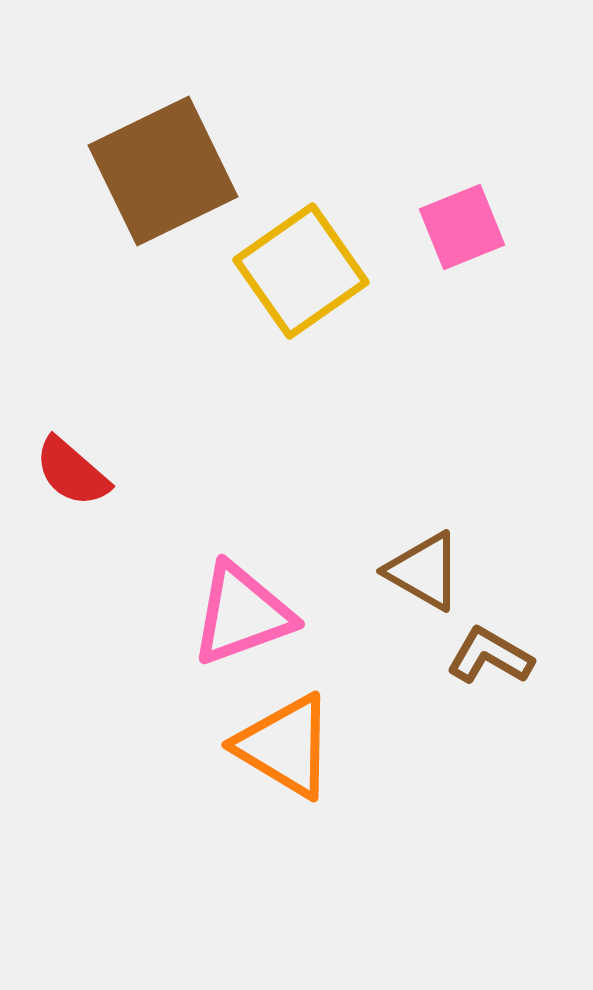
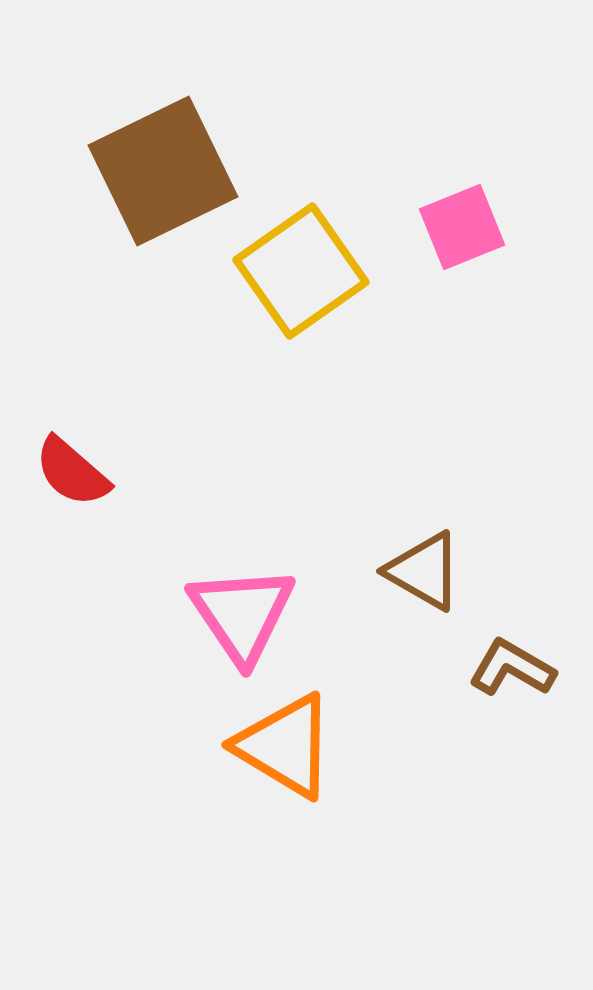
pink triangle: rotated 44 degrees counterclockwise
brown L-shape: moved 22 px right, 12 px down
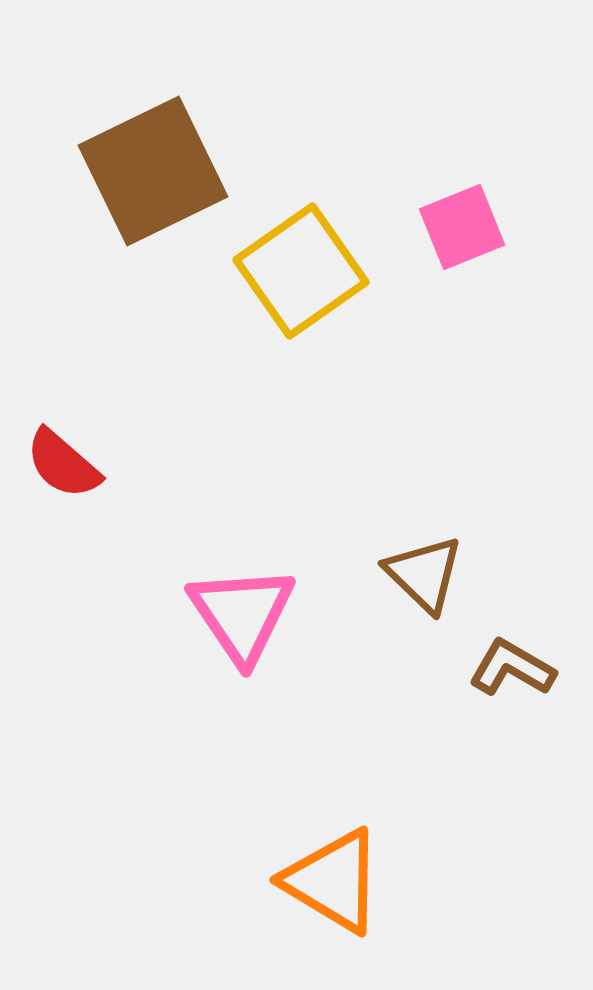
brown square: moved 10 px left
red semicircle: moved 9 px left, 8 px up
brown triangle: moved 3 px down; rotated 14 degrees clockwise
orange triangle: moved 48 px right, 135 px down
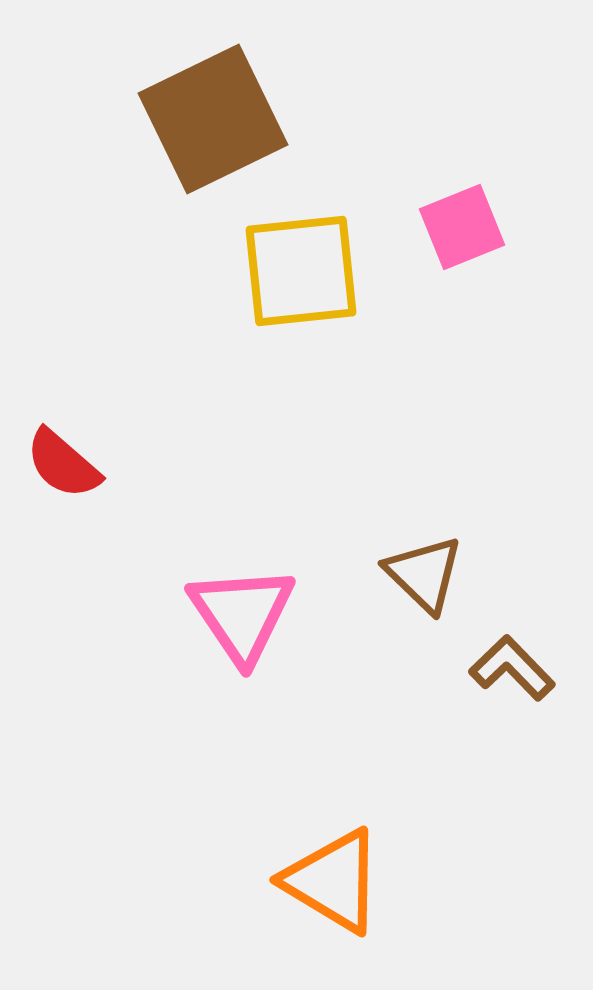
brown square: moved 60 px right, 52 px up
yellow square: rotated 29 degrees clockwise
brown L-shape: rotated 16 degrees clockwise
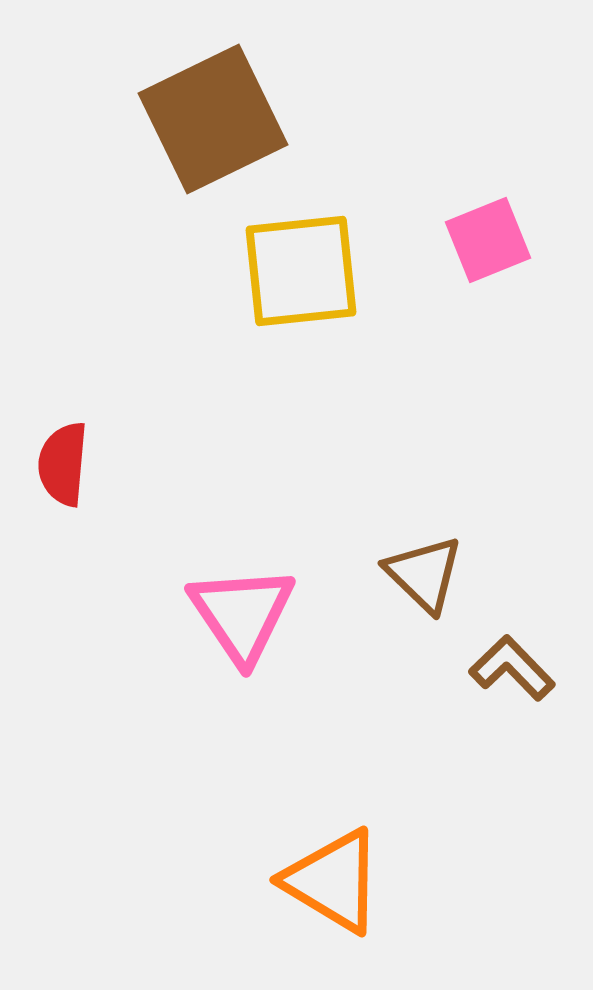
pink square: moved 26 px right, 13 px down
red semicircle: rotated 54 degrees clockwise
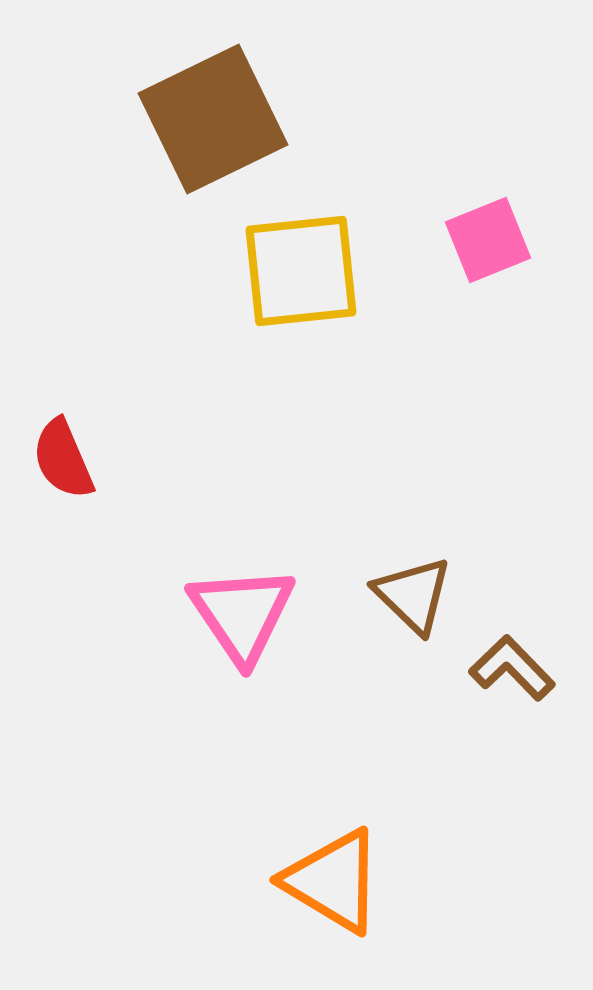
red semicircle: moved 5 px up; rotated 28 degrees counterclockwise
brown triangle: moved 11 px left, 21 px down
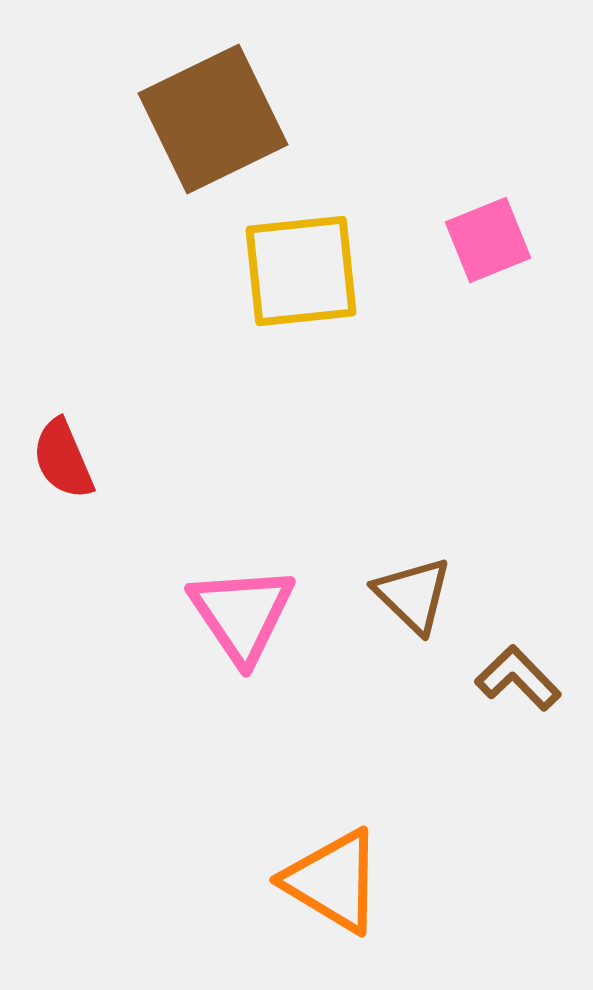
brown L-shape: moved 6 px right, 10 px down
